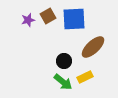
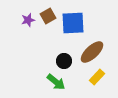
blue square: moved 1 px left, 4 px down
brown ellipse: moved 1 px left, 5 px down
yellow rectangle: moved 12 px right; rotated 21 degrees counterclockwise
green arrow: moved 7 px left
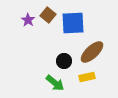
brown square: moved 1 px up; rotated 21 degrees counterclockwise
purple star: rotated 24 degrees counterclockwise
yellow rectangle: moved 10 px left; rotated 35 degrees clockwise
green arrow: moved 1 px left, 1 px down
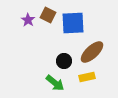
brown square: rotated 14 degrees counterclockwise
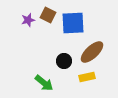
purple star: rotated 24 degrees clockwise
green arrow: moved 11 px left
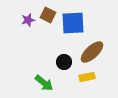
black circle: moved 1 px down
